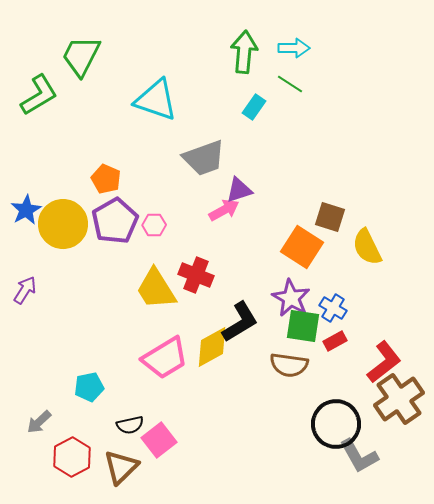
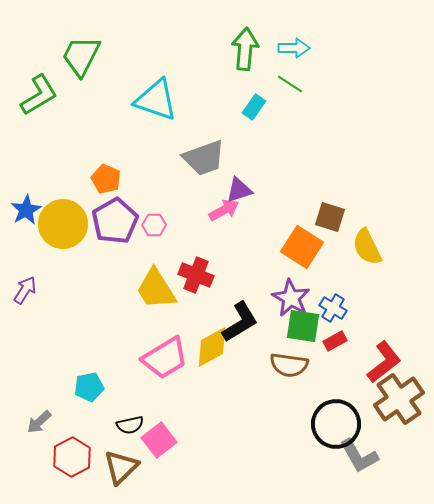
green arrow: moved 1 px right, 3 px up
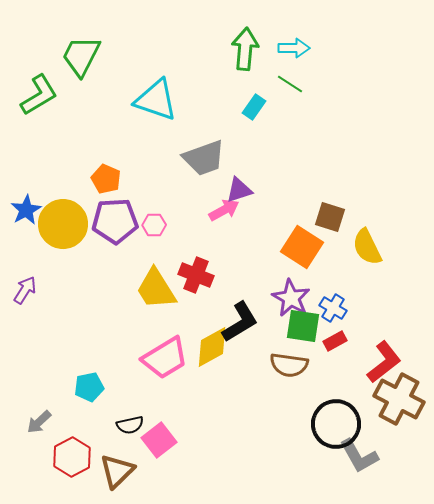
purple pentagon: rotated 27 degrees clockwise
brown cross: rotated 27 degrees counterclockwise
brown triangle: moved 4 px left, 4 px down
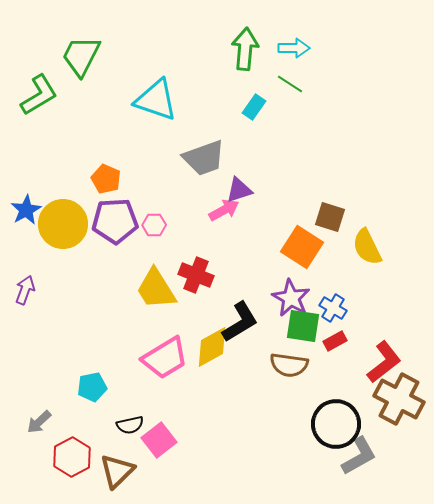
purple arrow: rotated 12 degrees counterclockwise
cyan pentagon: moved 3 px right
gray L-shape: rotated 90 degrees counterclockwise
